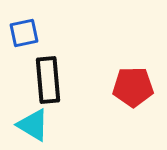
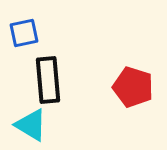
red pentagon: rotated 18 degrees clockwise
cyan triangle: moved 2 px left
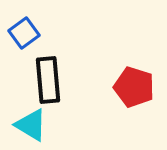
blue square: rotated 24 degrees counterclockwise
red pentagon: moved 1 px right
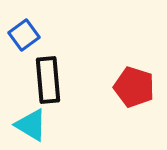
blue square: moved 2 px down
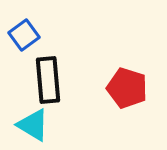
red pentagon: moved 7 px left, 1 px down
cyan triangle: moved 2 px right
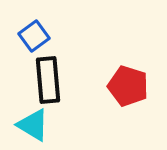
blue square: moved 10 px right, 1 px down
red pentagon: moved 1 px right, 2 px up
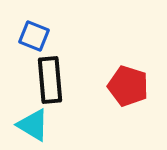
blue square: rotated 32 degrees counterclockwise
black rectangle: moved 2 px right
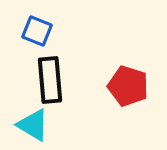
blue square: moved 3 px right, 5 px up
